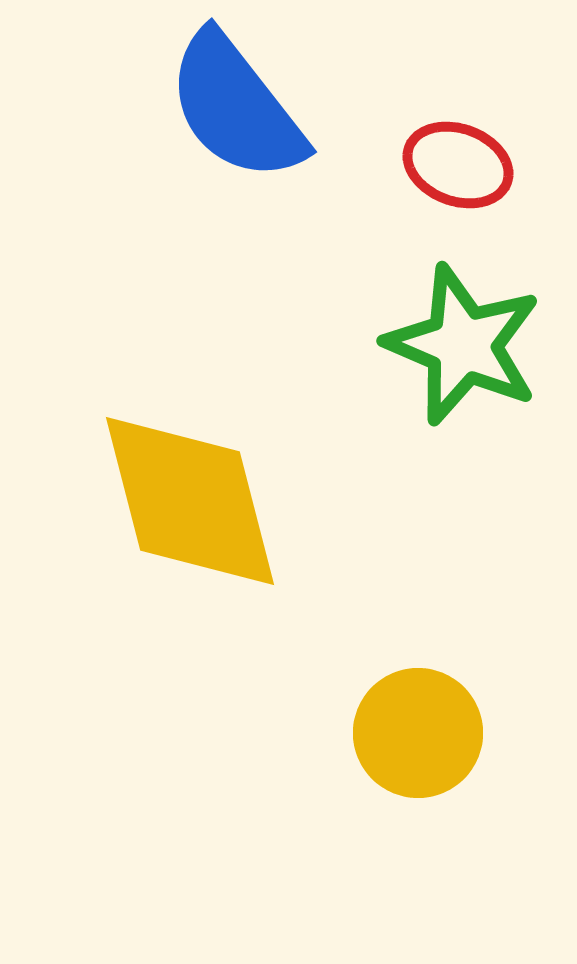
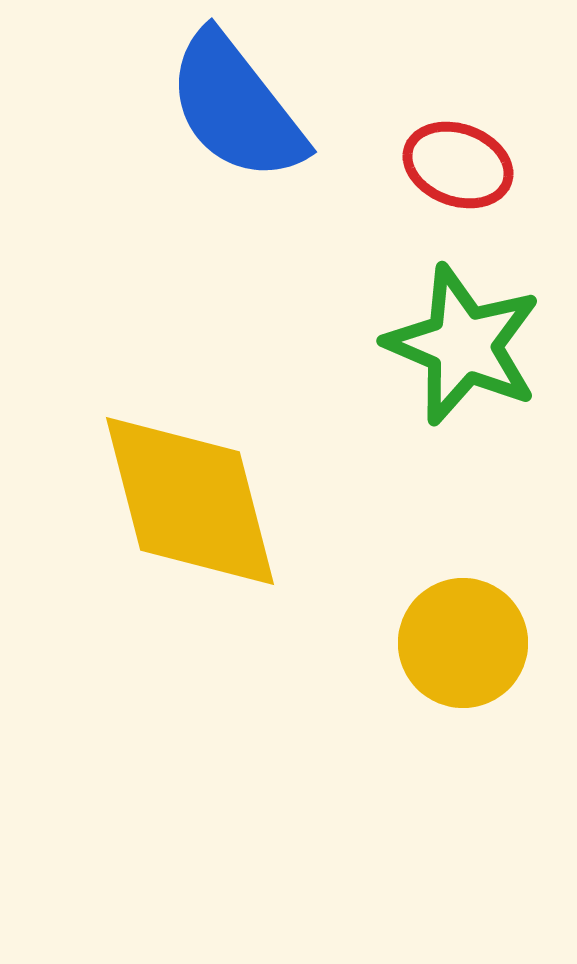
yellow circle: moved 45 px right, 90 px up
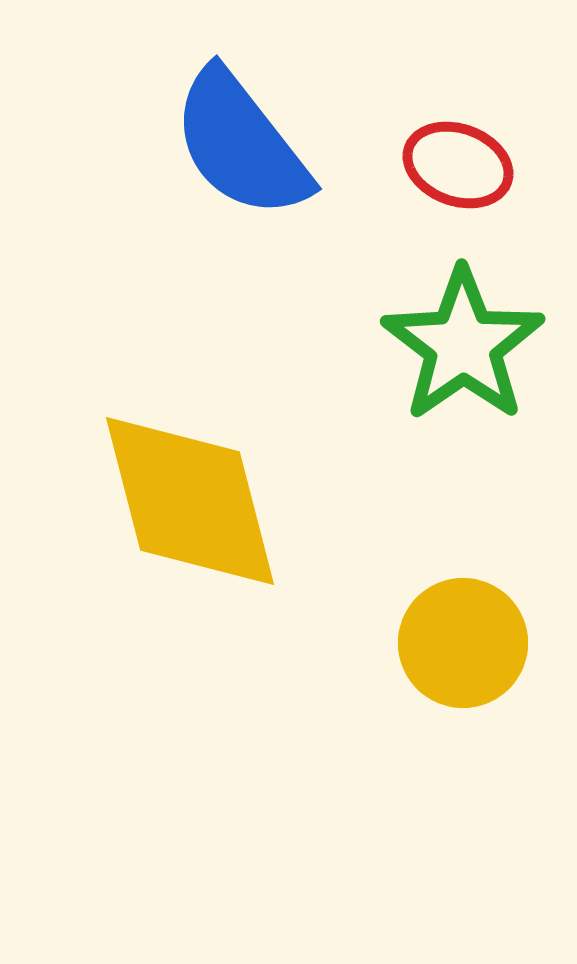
blue semicircle: moved 5 px right, 37 px down
green star: rotated 14 degrees clockwise
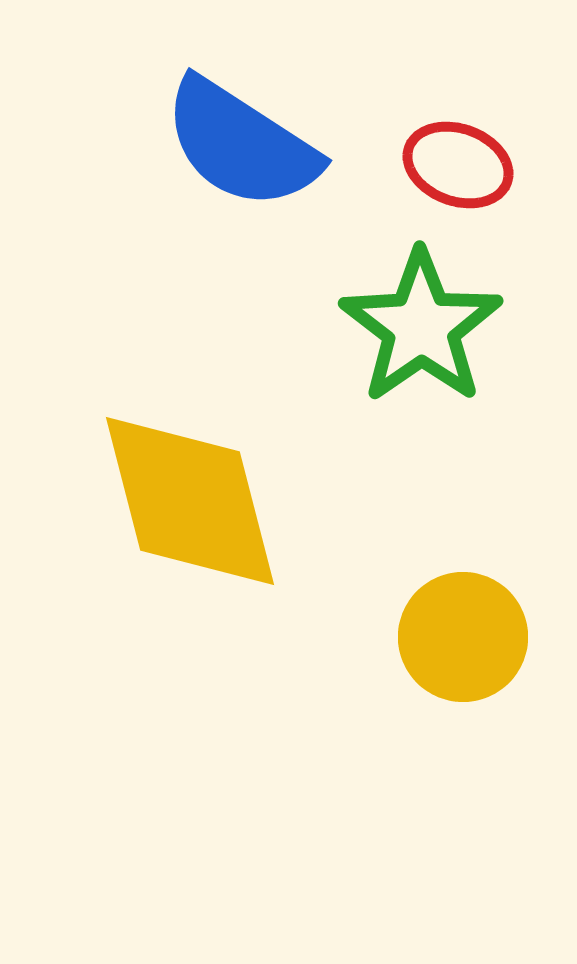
blue semicircle: rotated 19 degrees counterclockwise
green star: moved 42 px left, 18 px up
yellow circle: moved 6 px up
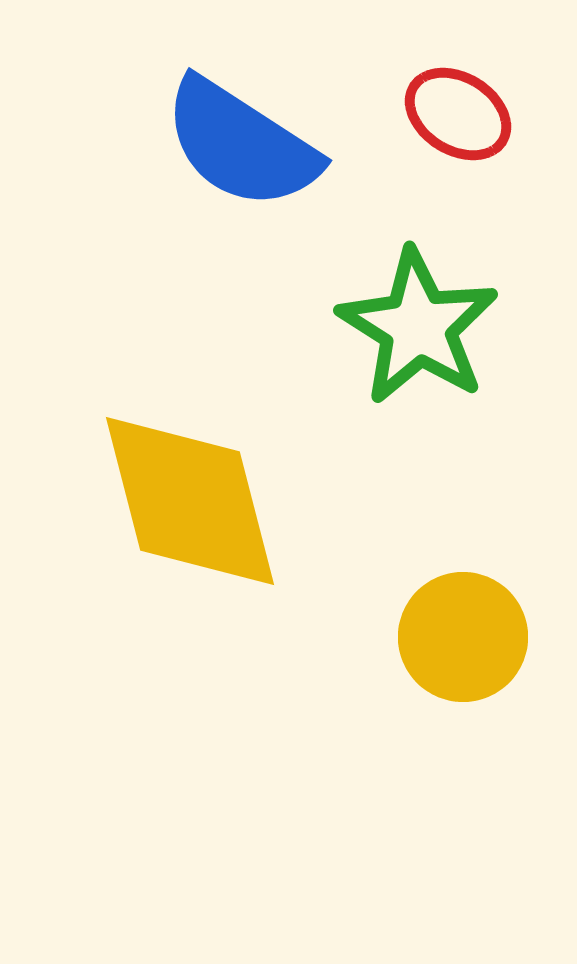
red ellipse: moved 51 px up; rotated 12 degrees clockwise
green star: moved 3 px left; rotated 5 degrees counterclockwise
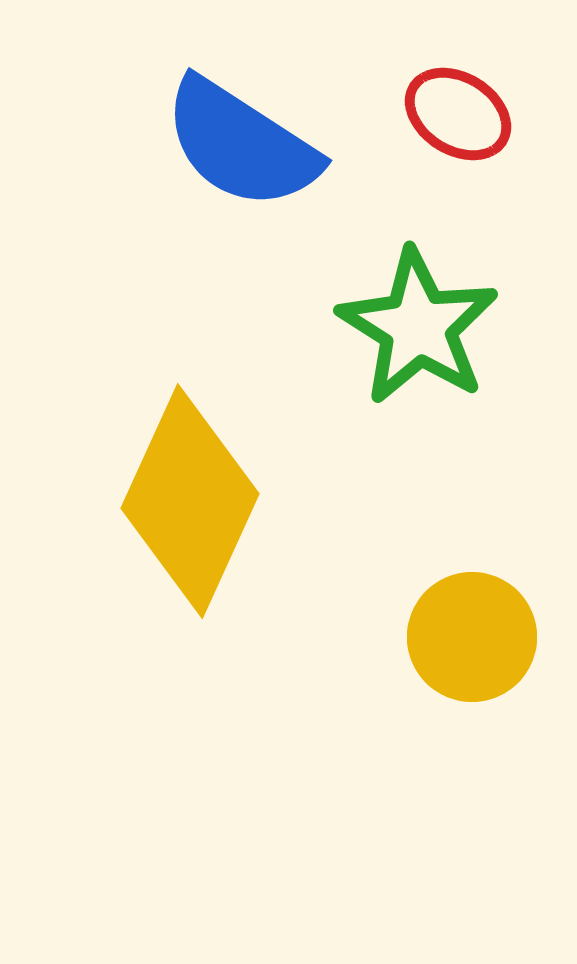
yellow diamond: rotated 39 degrees clockwise
yellow circle: moved 9 px right
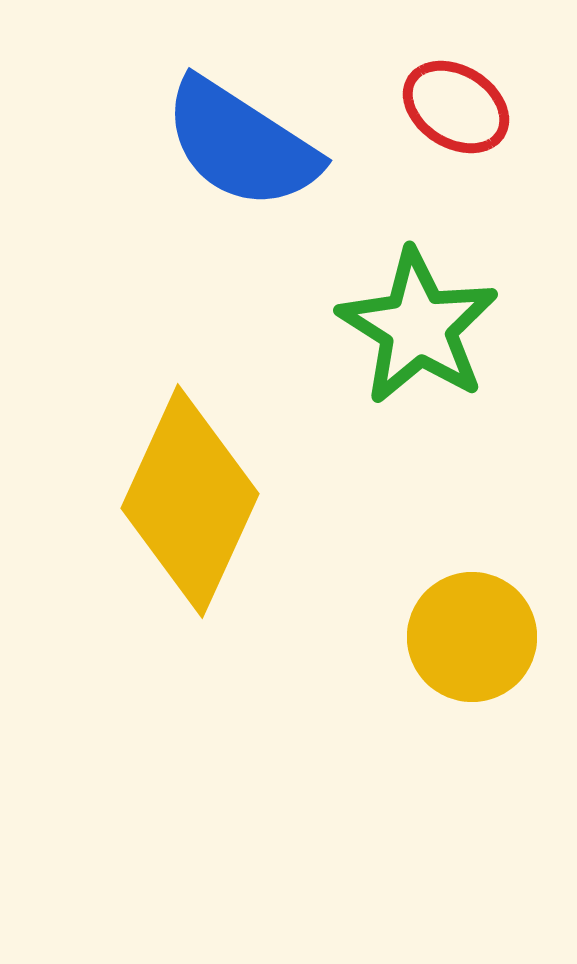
red ellipse: moved 2 px left, 7 px up
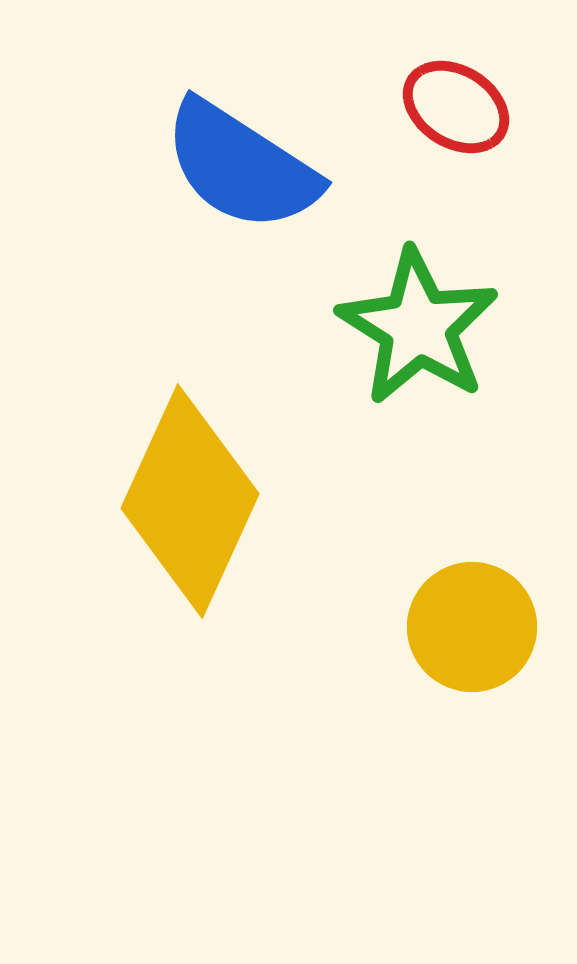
blue semicircle: moved 22 px down
yellow circle: moved 10 px up
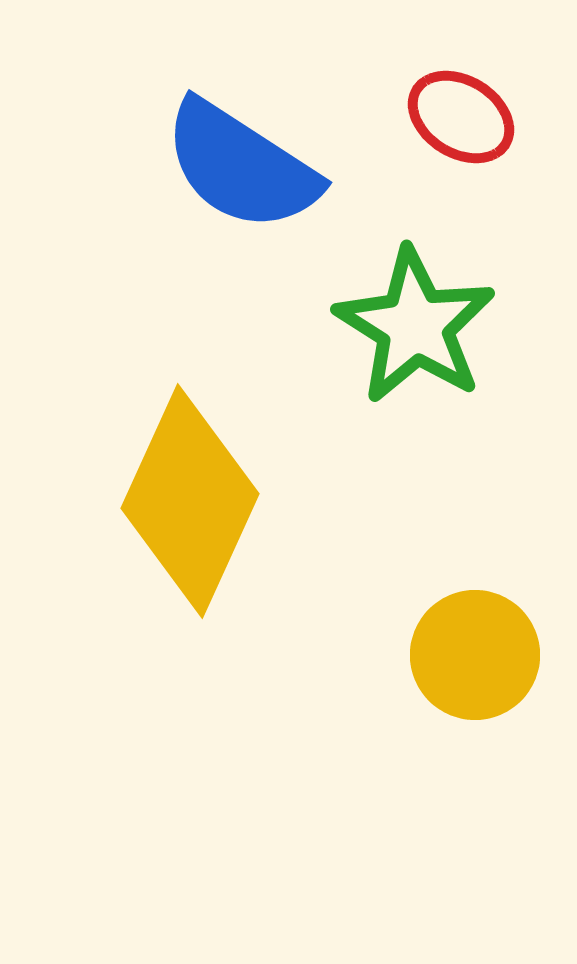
red ellipse: moved 5 px right, 10 px down
green star: moved 3 px left, 1 px up
yellow circle: moved 3 px right, 28 px down
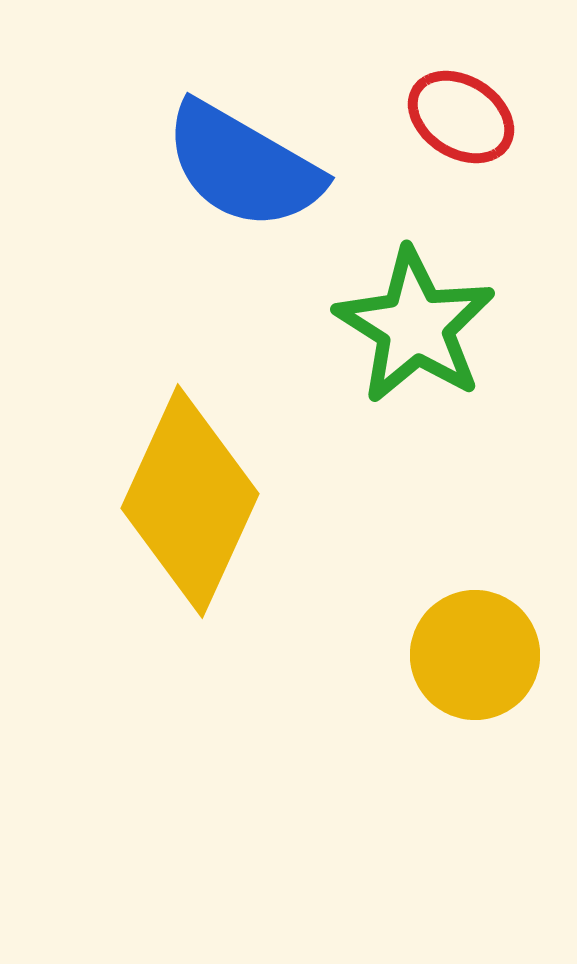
blue semicircle: moved 2 px right; rotated 3 degrees counterclockwise
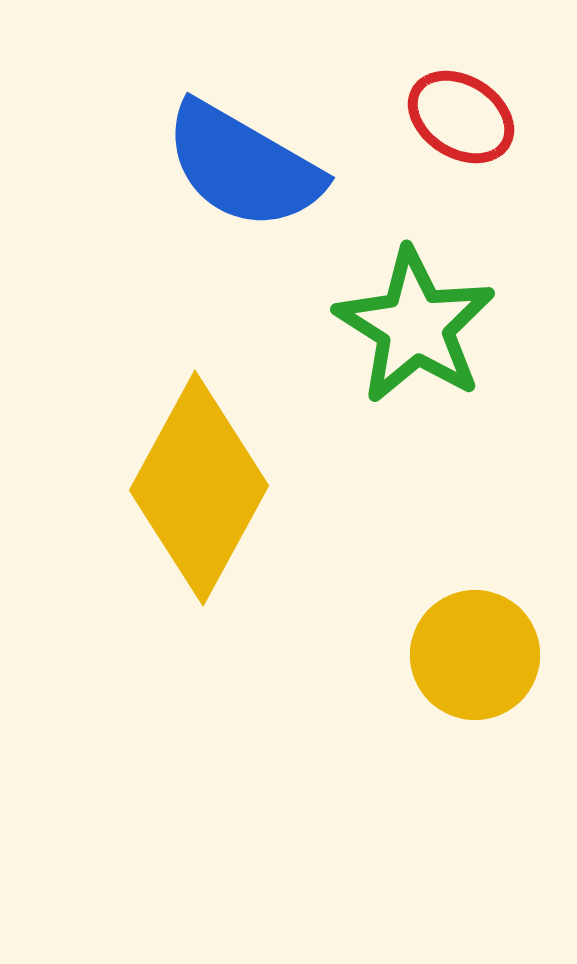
yellow diamond: moved 9 px right, 13 px up; rotated 4 degrees clockwise
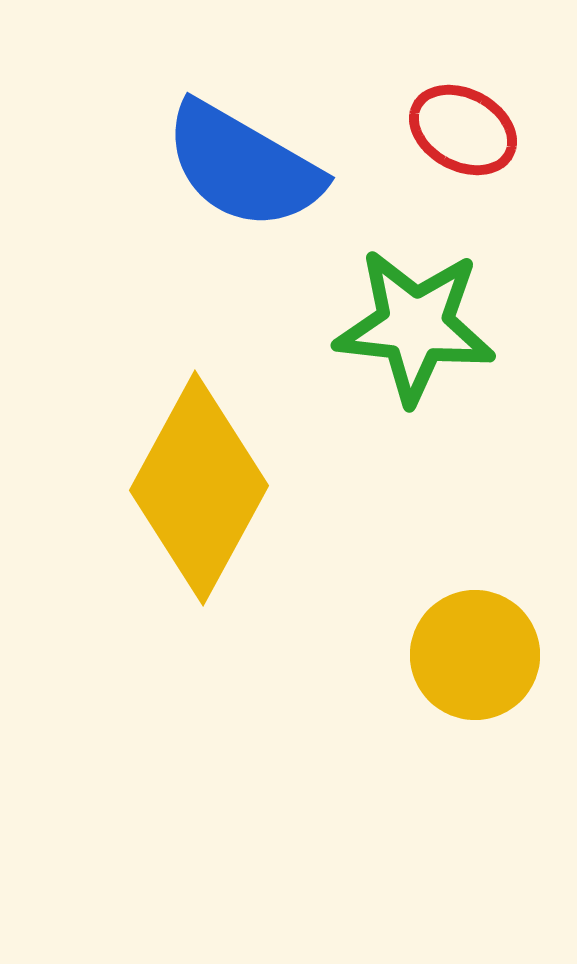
red ellipse: moved 2 px right, 13 px down; rotated 4 degrees counterclockwise
green star: rotated 26 degrees counterclockwise
